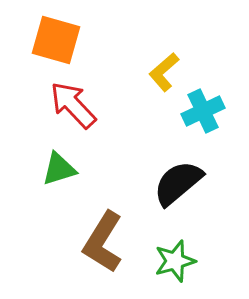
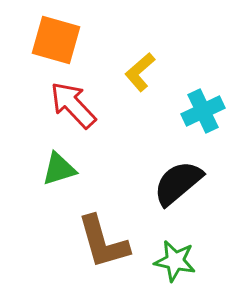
yellow L-shape: moved 24 px left
brown L-shape: rotated 48 degrees counterclockwise
green star: rotated 27 degrees clockwise
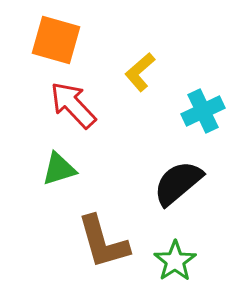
green star: rotated 27 degrees clockwise
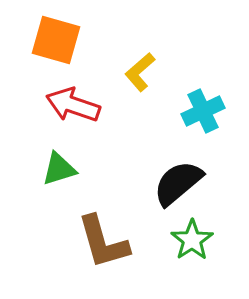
red arrow: rotated 28 degrees counterclockwise
green star: moved 17 px right, 21 px up
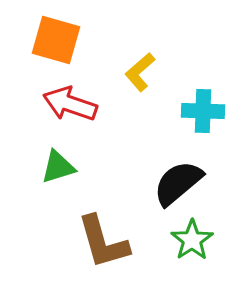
red arrow: moved 3 px left, 1 px up
cyan cross: rotated 27 degrees clockwise
green triangle: moved 1 px left, 2 px up
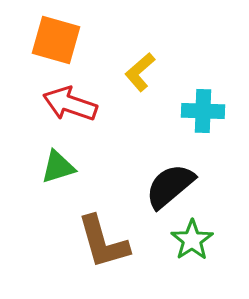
black semicircle: moved 8 px left, 3 px down
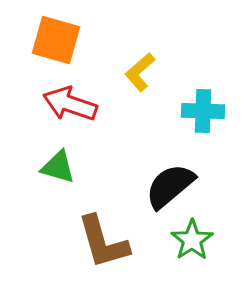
green triangle: rotated 33 degrees clockwise
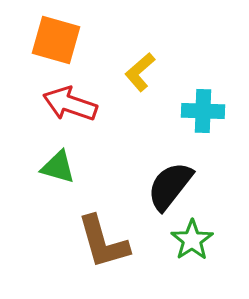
black semicircle: rotated 12 degrees counterclockwise
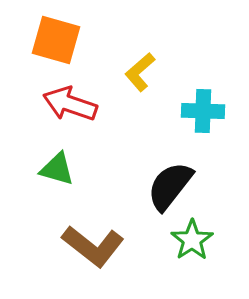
green triangle: moved 1 px left, 2 px down
brown L-shape: moved 10 px left, 4 px down; rotated 36 degrees counterclockwise
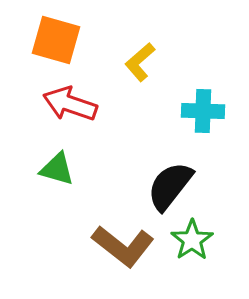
yellow L-shape: moved 10 px up
brown L-shape: moved 30 px right
